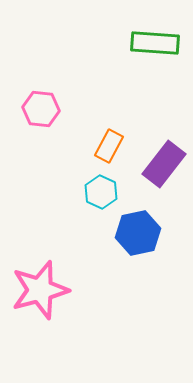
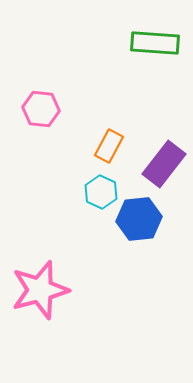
blue hexagon: moved 1 px right, 14 px up; rotated 6 degrees clockwise
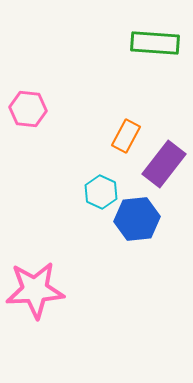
pink hexagon: moved 13 px left
orange rectangle: moved 17 px right, 10 px up
blue hexagon: moved 2 px left
pink star: moved 5 px left; rotated 12 degrees clockwise
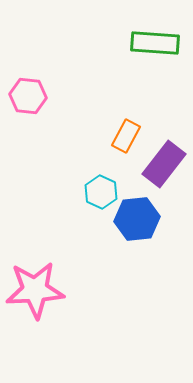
pink hexagon: moved 13 px up
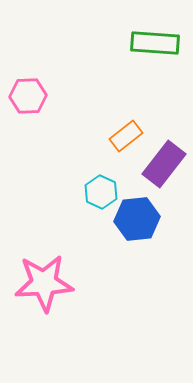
pink hexagon: rotated 9 degrees counterclockwise
orange rectangle: rotated 24 degrees clockwise
pink star: moved 9 px right, 7 px up
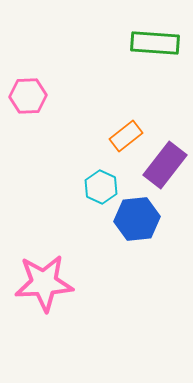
purple rectangle: moved 1 px right, 1 px down
cyan hexagon: moved 5 px up
